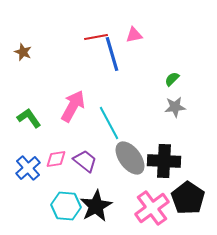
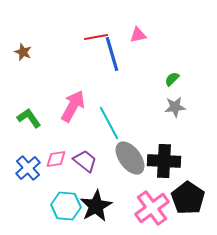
pink triangle: moved 4 px right
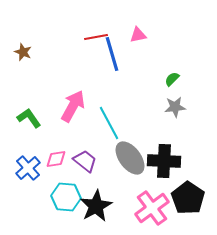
cyan hexagon: moved 9 px up
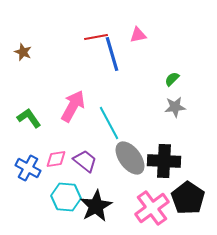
blue cross: rotated 20 degrees counterclockwise
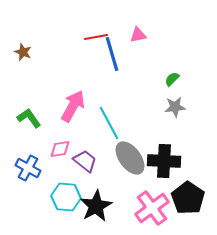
pink diamond: moved 4 px right, 10 px up
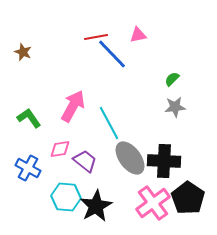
blue line: rotated 28 degrees counterclockwise
pink cross: moved 1 px right, 5 px up
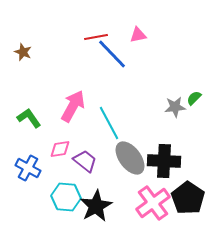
green semicircle: moved 22 px right, 19 px down
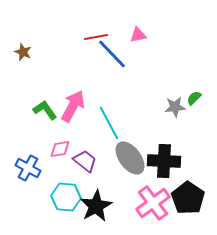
green L-shape: moved 16 px right, 8 px up
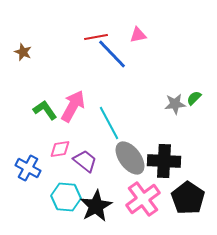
gray star: moved 3 px up
pink cross: moved 10 px left, 4 px up
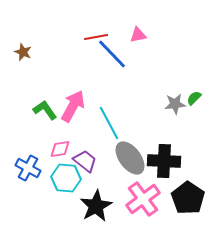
cyan hexagon: moved 19 px up
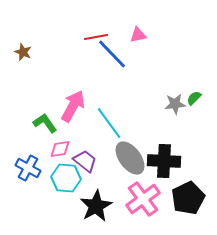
green L-shape: moved 13 px down
cyan line: rotated 8 degrees counterclockwise
black pentagon: rotated 12 degrees clockwise
